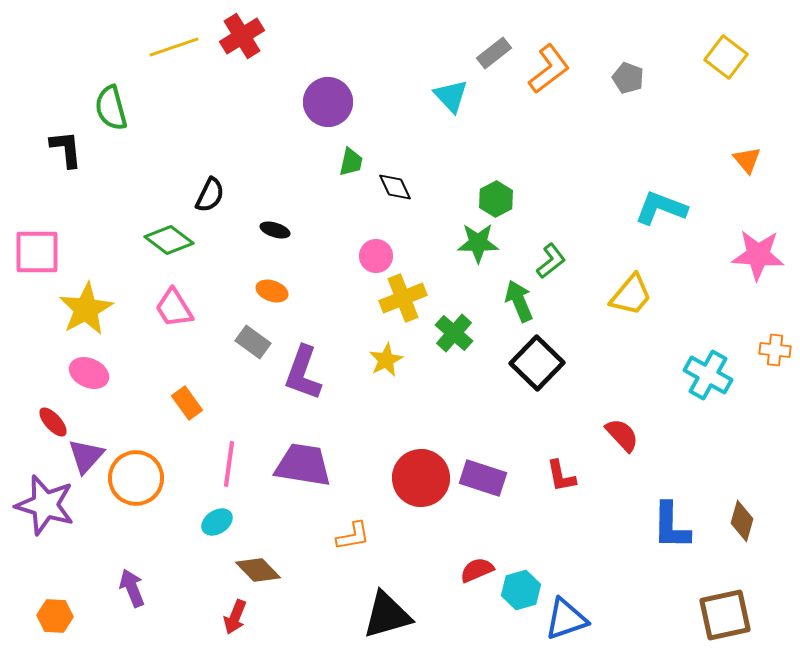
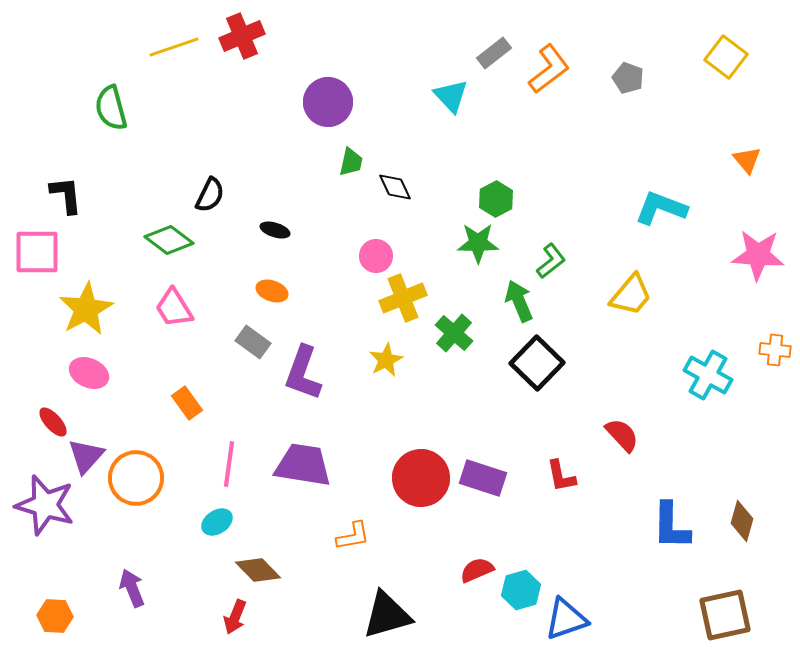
red cross at (242, 36): rotated 9 degrees clockwise
black L-shape at (66, 149): moved 46 px down
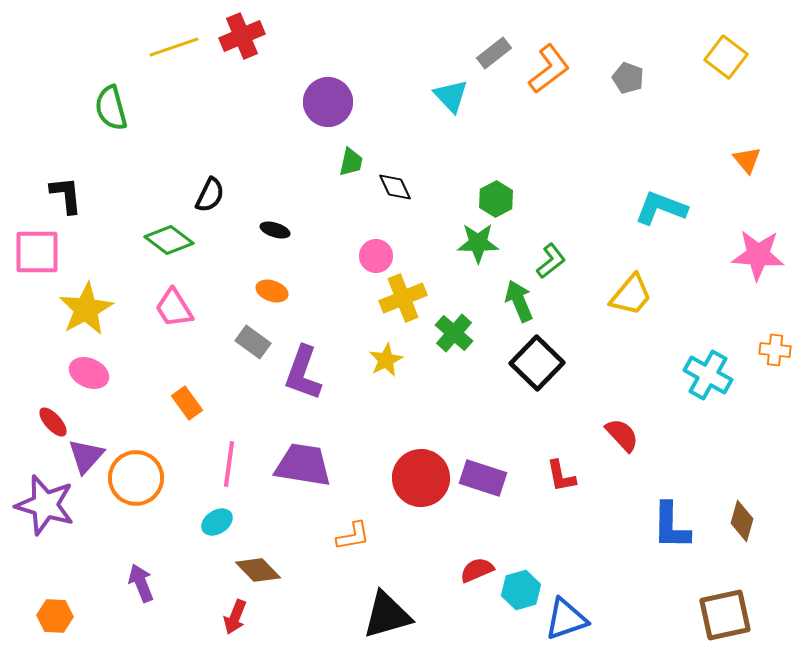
purple arrow at (132, 588): moved 9 px right, 5 px up
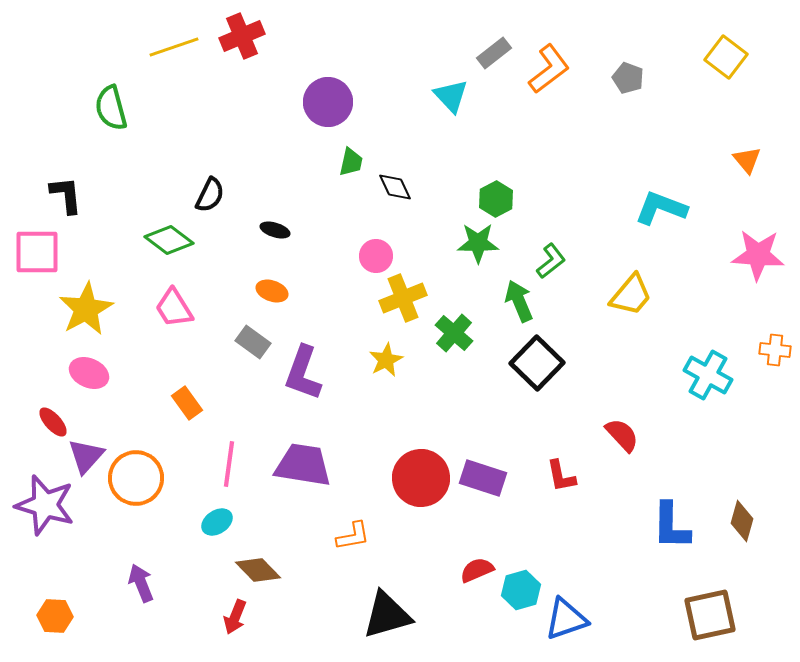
brown square at (725, 615): moved 15 px left
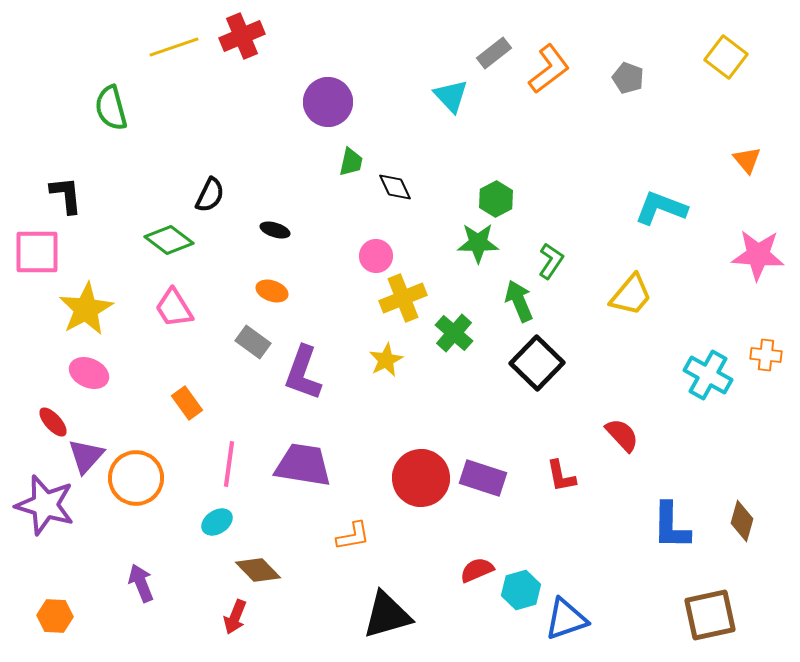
green L-shape at (551, 261): rotated 18 degrees counterclockwise
orange cross at (775, 350): moved 9 px left, 5 px down
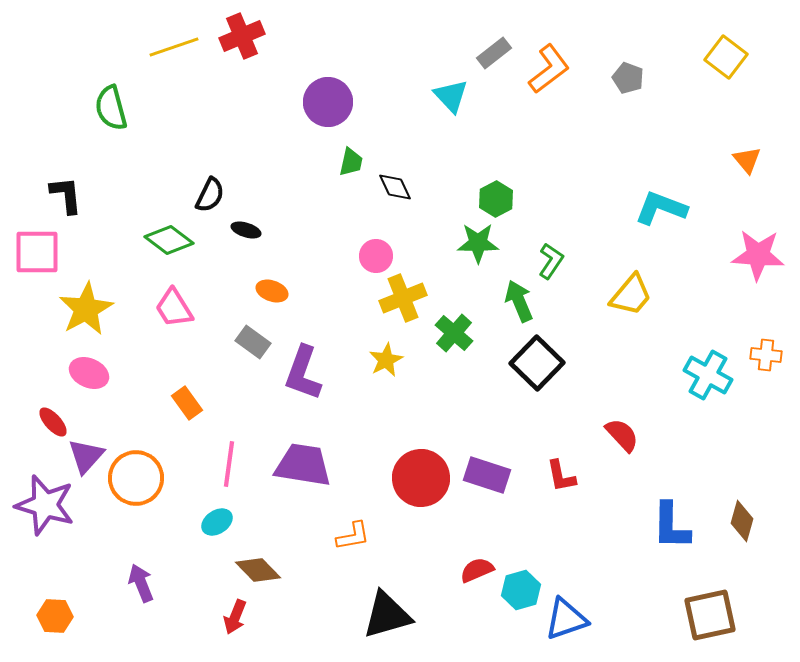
black ellipse at (275, 230): moved 29 px left
purple rectangle at (483, 478): moved 4 px right, 3 px up
